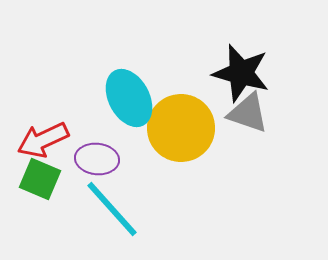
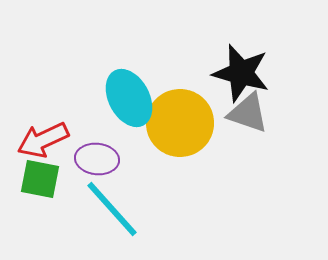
yellow circle: moved 1 px left, 5 px up
green square: rotated 12 degrees counterclockwise
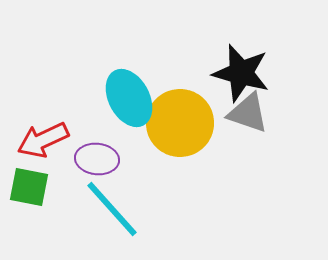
green square: moved 11 px left, 8 px down
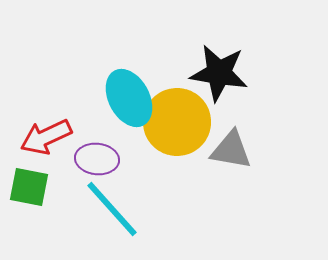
black star: moved 22 px left; rotated 6 degrees counterclockwise
gray triangle: moved 17 px left, 37 px down; rotated 9 degrees counterclockwise
yellow circle: moved 3 px left, 1 px up
red arrow: moved 3 px right, 3 px up
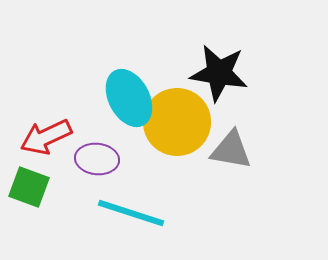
green square: rotated 9 degrees clockwise
cyan line: moved 19 px right, 4 px down; rotated 30 degrees counterclockwise
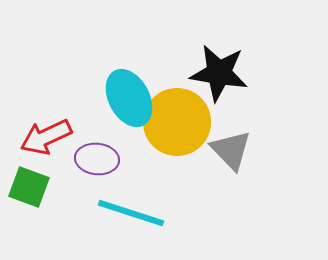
gray triangle: rotated 36 degrees clockwise
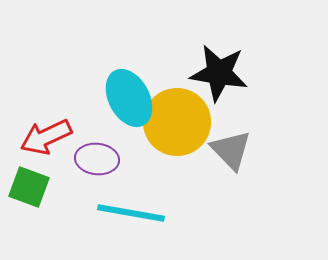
cyan line: rotated 8 degrees counterclockwise
